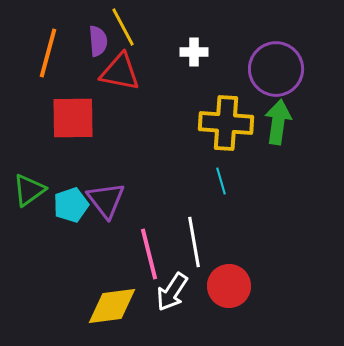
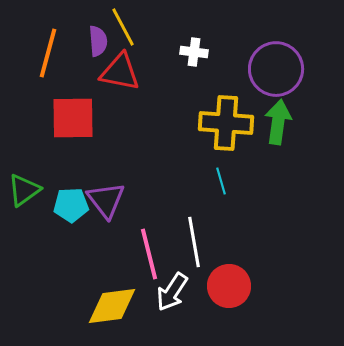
white cross: rotated 8 degrees clockwise
green triangle: moved 5 px left
cyan pentagon: rotated 16 degrees clockwise
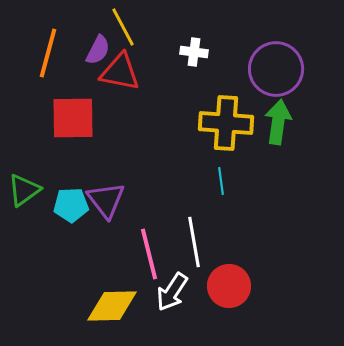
purple semicircle: moved 9 px down; rotated 32 degrees clockwise
cyan line: rotated 8 degrees clockwise
yellow diamond: rotated 6 degrees clockwise
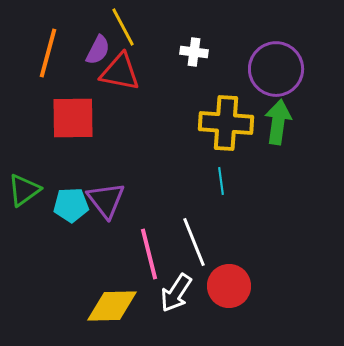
white line: rotated 12 degrees counterclockwise
white arrow: moved 4 px right, 1 px down
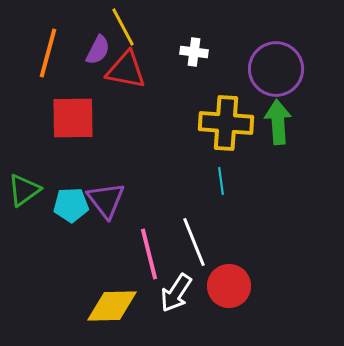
red triangle: moved 6 px right, 2 px up
green arrow: rotated 12 degrees counterclockwise
